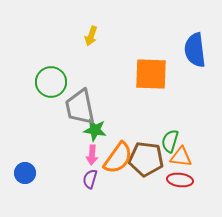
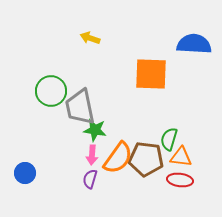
yellow arrow: moved 1 px left, 2 px down; rotated 90 degrees clockwise
blue semicircle: moved 1 px left, 6 px up; rotated 100 degrees clockwise
green circle: moved 9 px down
green semicircle: moved 1 px left, 2 px up
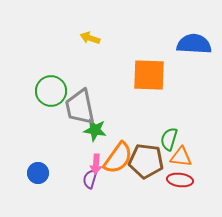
orange square: moved 2 px left, 1 px down
pink arrow: moved 4 px right, 9 px down
brown pentagon: moved 2 px down
blue circle: moved 13 px right
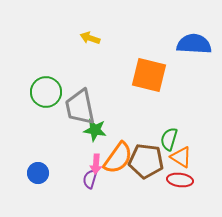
orange square: rotated 12 degrees clockwise
green circle: moved 5 px left, 1 px down
orange triangle: rotated 25 degrees clockwise
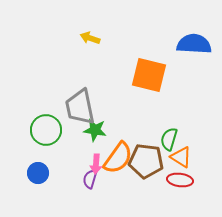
green circle: moved 38 px down
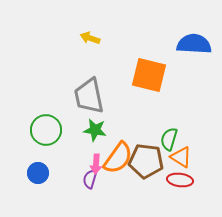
gray trapezoid: moved 9 px right, 11 px up
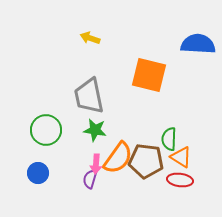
blue semicircle: moved 4 px right
green semicircle: rotated 15 degrees counterclockwise
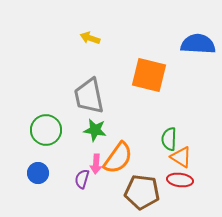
brown pentagon: moved 4 px left, 31 px down
purple semicircle: moved 8 px left
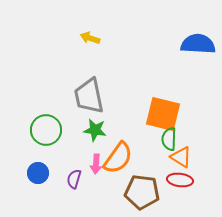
orange square: moved 14 px right, 39 px down
purple semicircle: moved 8 px left
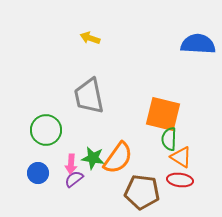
green star: moved 2 px left, 28 px down
pink arrow: moved 25 px left
purple semicircle: rotated 36 degrees clockwise
